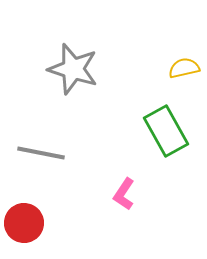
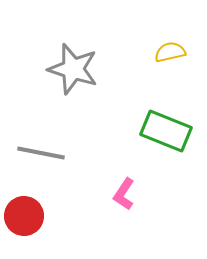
yellow semicircle: moved 14 px left, 16 px up
green rectangle: rotated 39 degrees counterclockwise
red circle: moved 7 px up
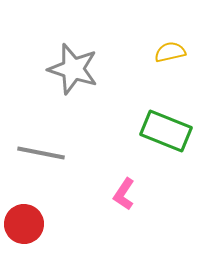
red circle: moved 8 px down
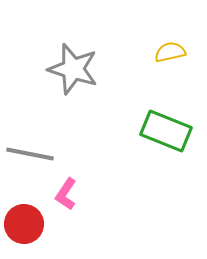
gray line: moved 11 px left, 1 px down
pink L-shape: moved 58 px left
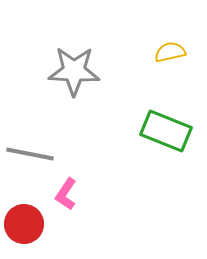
gray star: moved 1 px right, 2 px down; rotated 15 degrees counterclockwise
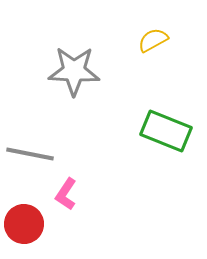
yellow semicircle: moved 17 px left, 12 px up; rotated 16 degrees counterclockwise
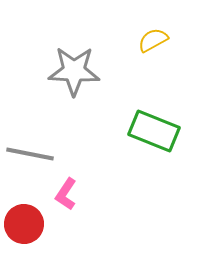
green rectangle: moved 12 px left
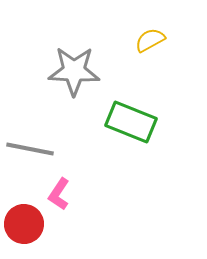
yellow semicircle: moved 3 px left
green rectangle: moved 23 px left, 9 px up
gray line: moved 5 px up
pink L-shape: moved 7 px left
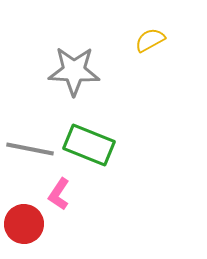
green rectangle: moved 42 px left, 23 px down
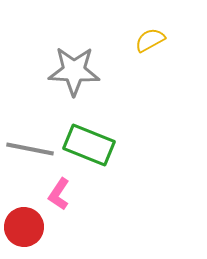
red circle: moved 3 px down
